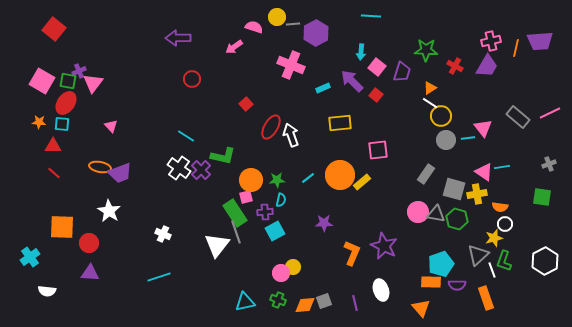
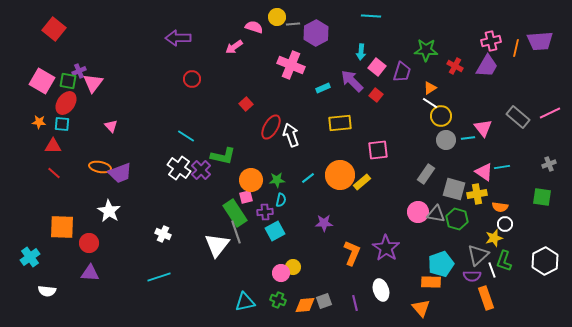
purple star at (384, 246): moved 2 px right, 2 px down; rotated 8 degrees clockwise
purple semicircle at (457, 285): moved 15 px right, 9 px up
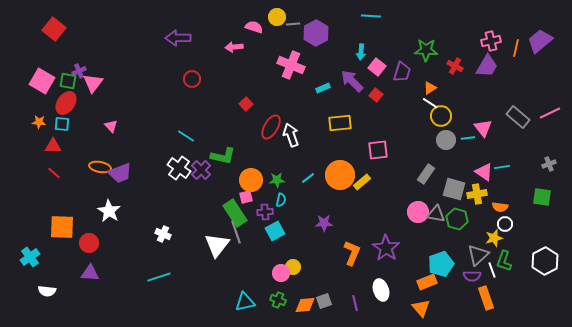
purple trapezoid at (540, 41): rotated 144 degrees clockwise
pink arrow at (234, 47): rotated 30 degrees clockwise
orange rectangle at (431, 282): moved 4 px left; rotated 24 degrees counterclockwise
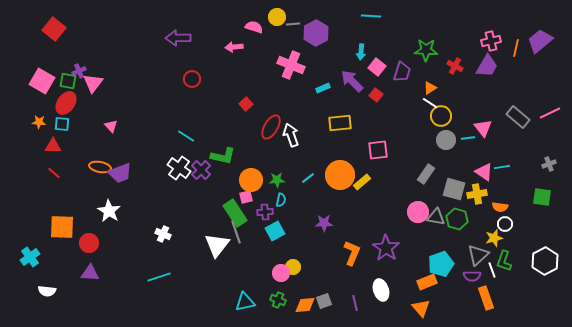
gray triangle at (436, 214): moved 3 px down
